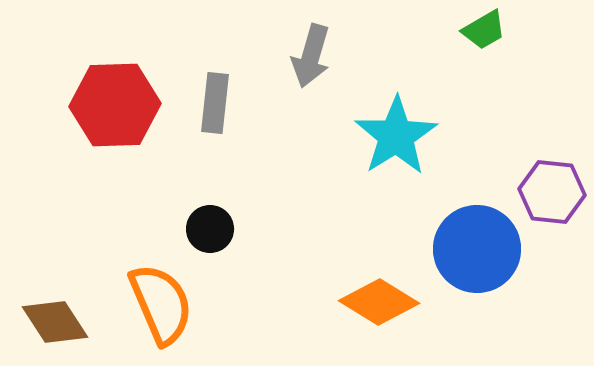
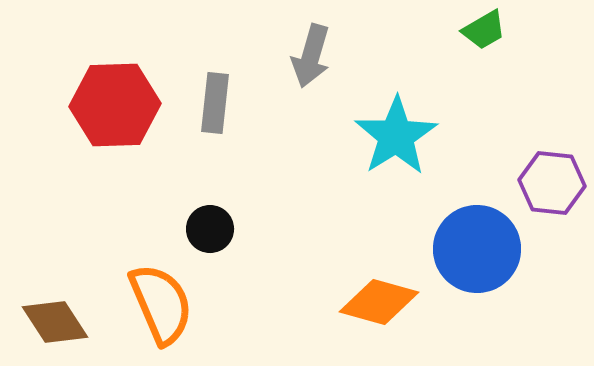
purple hexagon: moved 9 px up
orange diamond: rotated 16 degrees counterclockwise
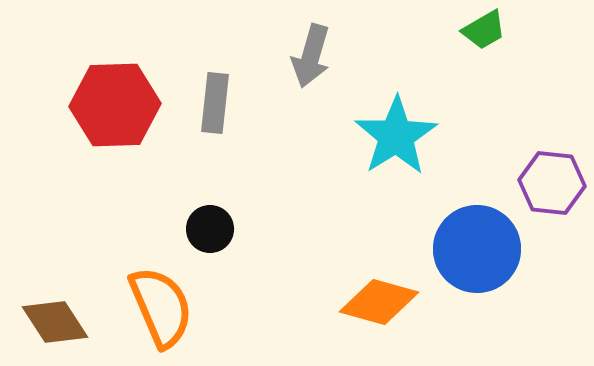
orange semicircle: moved 3 px down
